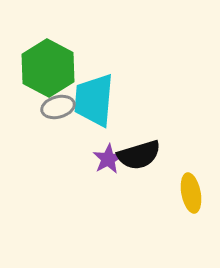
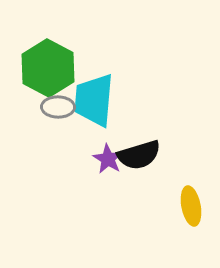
gray ellipse: rotated 16 degrees clockwise
purple star: rotated 12 degrees counterclockwise
yellow ellipse: moved 13 px down
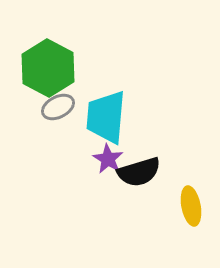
cyan trapezoid: moved 12 px right, 17 px down
gray ellipse: rotated 28 degrees counterclockwise
black semicircle: moved 17 px down
